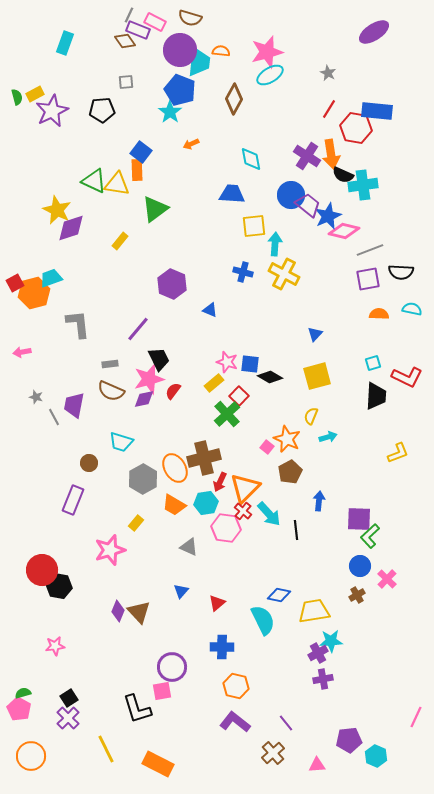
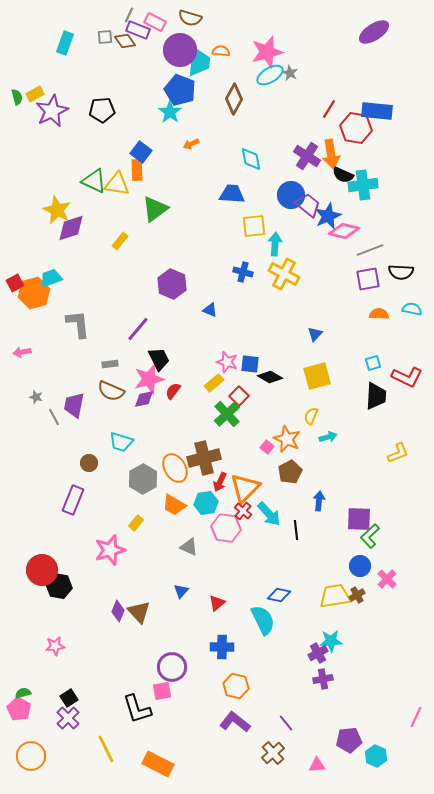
gray star at (328, 73): moved 38 px left
gray square at (126, 82): moved 21 px left, 45 px up
yellow trapezoid at (314, 611): moved 21 px right, 15 px up
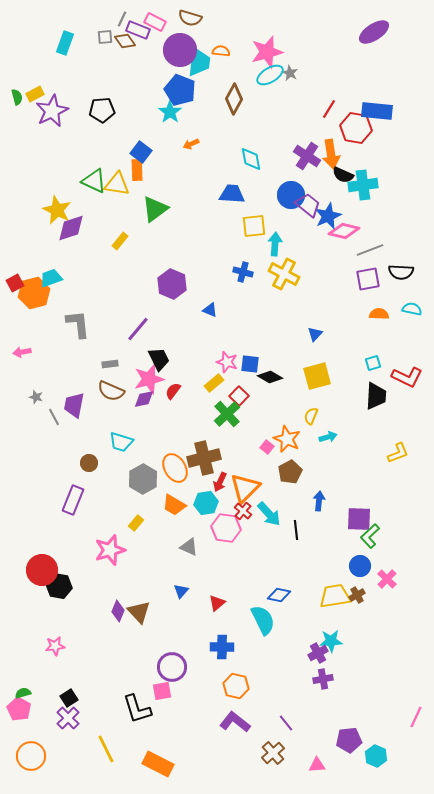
gray line at (129, 15): moved 7 px left, 4 px down
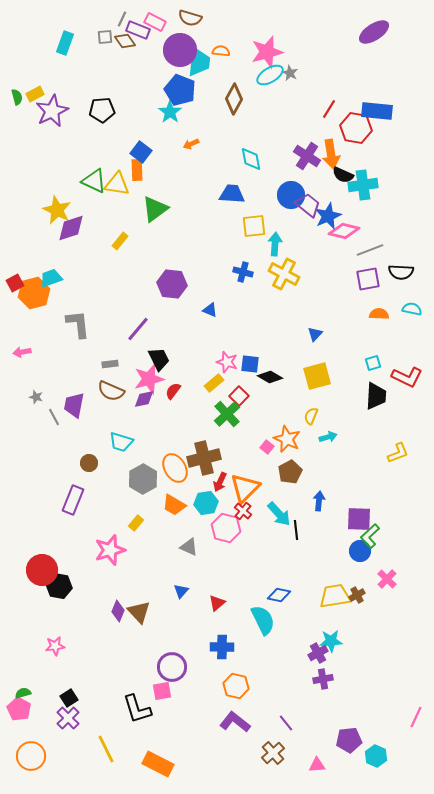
purple hexagon at (172, 284): rotated 16 degrees counterclockwise
cyan arrow at (269, 514): moved 10 px right
pink hexagon at (226, 528): rotated 8 degrees clockwise
blue circle at (360, 566): moved 15 px up
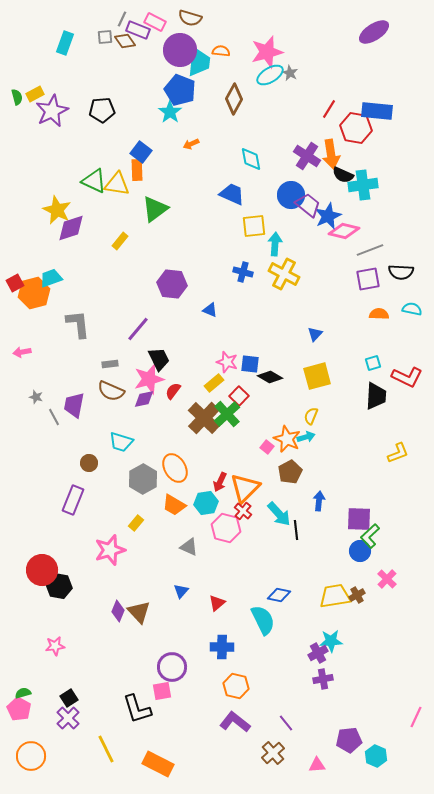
blue trapezoid at (232, 194): rotated 20 degrees clockwise
cyan arrow at (328, 437): moved 22 px left
brown cross at (204, 458): moved 40 px up; rotated 32 degrees counterclockwise
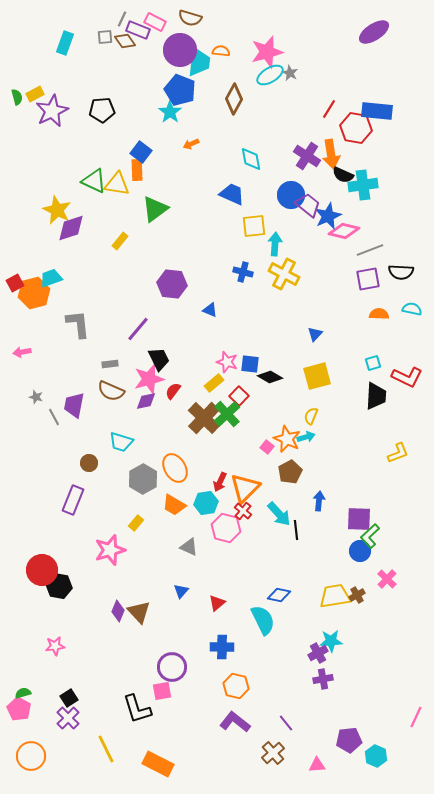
purple diamond at (144, 399): moved 2 px right, 2 px down
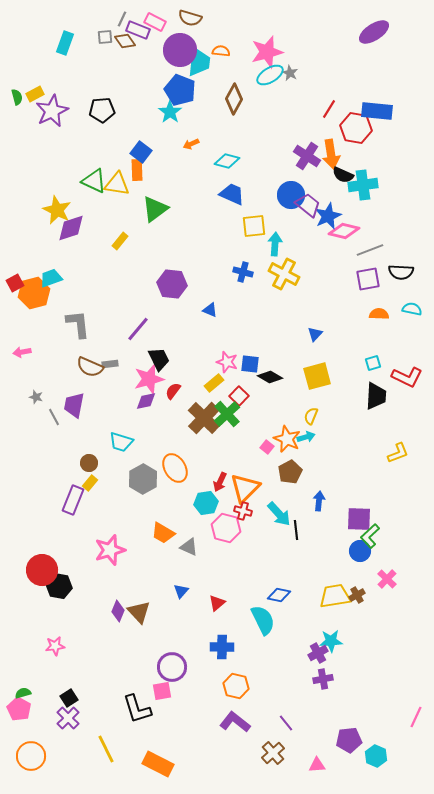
cyan diamond at (251, 159): moved 24 px left, 2 px down; rotated 65 degrees counterclockwise
brown semicircle at (111, 391): moved 21 px left, 24 px up
orange trapezoid at (174, 505): moved 11 px left, 28 px down
red cross at (243, 511): rotated 24 degrees counterclockwise
yellow rectangle at (136, 523): moved 46 px left, 40 px up
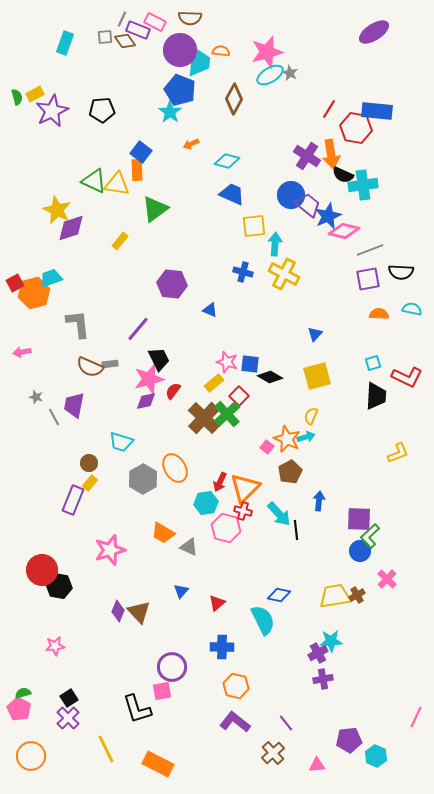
brown semicircle at (190, 18): rotated 15 degrees counterclockwise
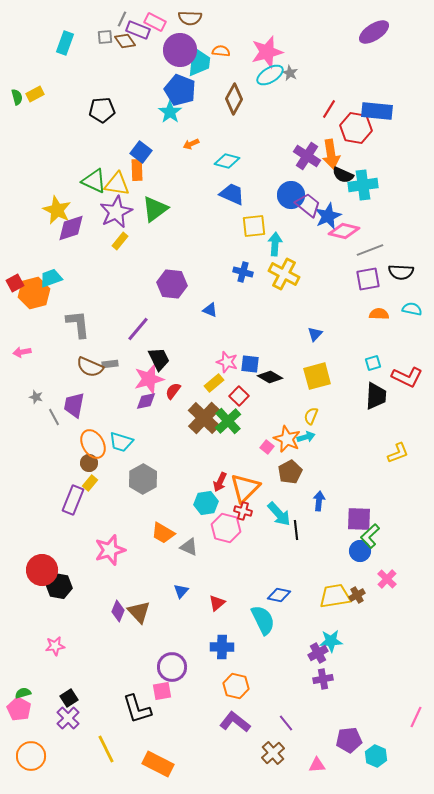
purple star at (52, 111): moved 64 px right, 101 px down
green cross at (227, 414): moved 1 px right, 7 px down
orange ellipse at (175, 468): moved 82 px left, 24 px up
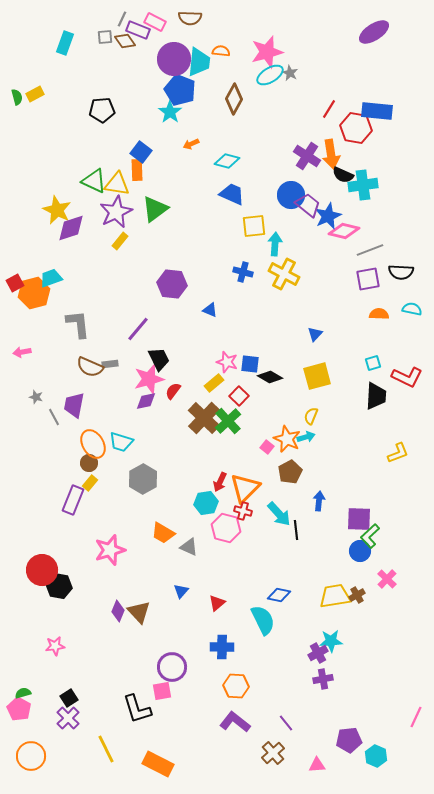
purple circle at (180, 50): moved 6 px left, 9 px down
orange hexagon at (236, 686): rotated 10 degrees counterclockwise
